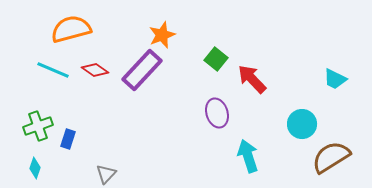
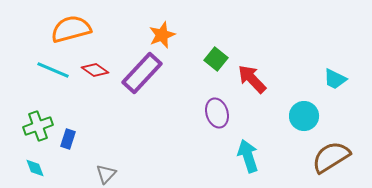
purple rectangle: moved 3 px down
cyan circle: moved 2 px right, 8 px up
cyan diamond: rotated 40 degrees counterclockwise
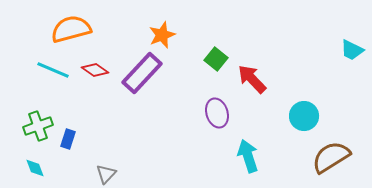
cyan trapezoid: moved 17 px right, 29 px up
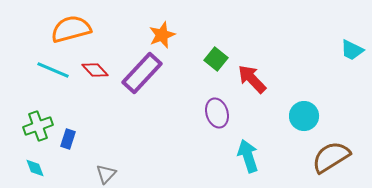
red diamond: rotated 12 degrees clockwise
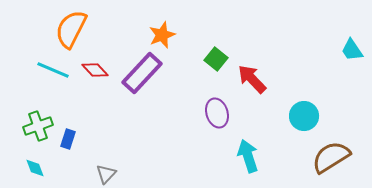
orange semicircle: rotated 48 degrees counterclockwise
cyan trapezoid: rotated 30 degrees clockwise
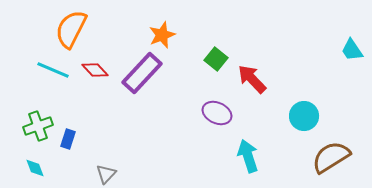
purple ellipse: rotated 48 degrees counterclockwise
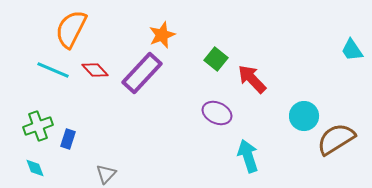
brown semicircle: moved 5 px right, 18 px up
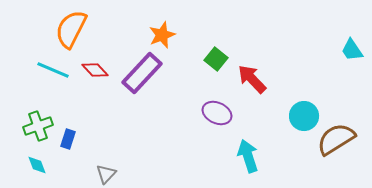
cyan diamond: moved 2 px right, 3 px up
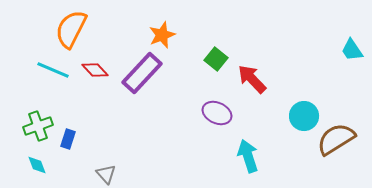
gray triangle: rotated 25 degrees counterclockwise
